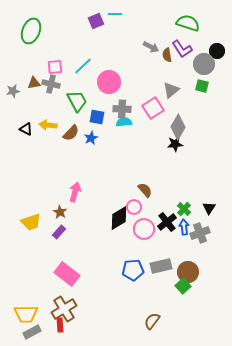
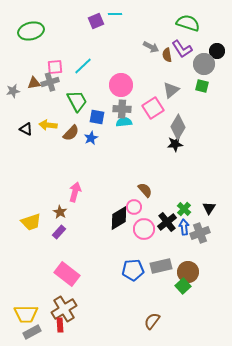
green ellipse at (31, 31): rotated 55 degrees clockwise
pink circle at (109, 82): moved 12 px right, 3 px down
gray cross at (51, 84): moved 1 px left, 2 px up; rotated 30 degrees counterclockwise
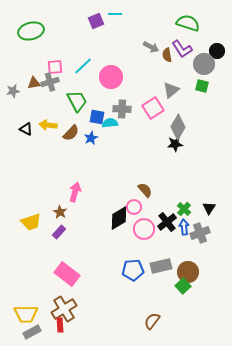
pink circle at (121, 85): moved 10 px left, 8 px up
cyan semicircle at (124, 122): moved 14 px left, 1 px down
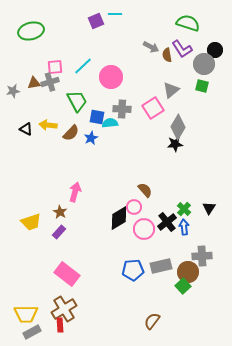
black circle at (217, 51): moved 2 px left, 1 px up
gray cross at (200, 233): moved 2 px right, 23 px down; rotated 18 degrees clockwise
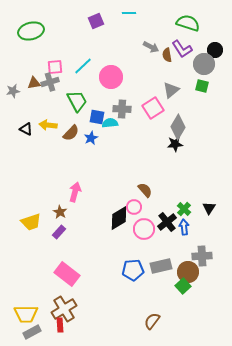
cyan line at (115, 14): moved 14 px right, 1 px up
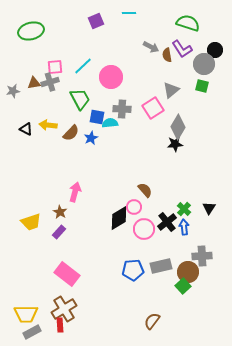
green trapezoid at (77, 101): moved 3 px right, 2 px up
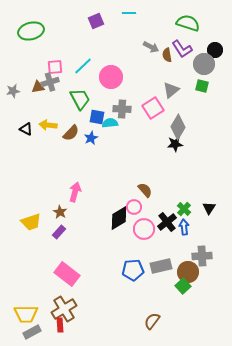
brown triangle at (34, 83): moved 4 px right, 4 px down
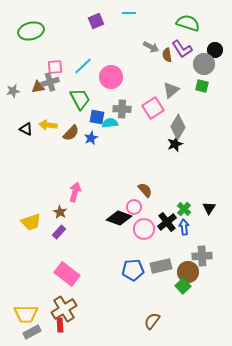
black star at (175, 144): rotated 14 degrees counterclockwise
black diamond at (119, 218): rotated 50 degrees clockwise
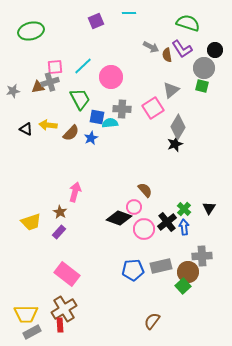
gray circle at (204, 64): moved 4 px down
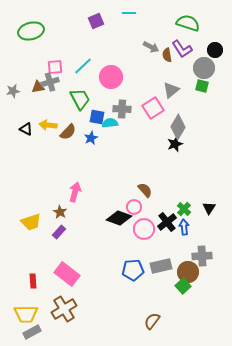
brown semicircle at (71, 133): moved 3 px left, 1 px up
red rectangle at (60, 325): moved 27 px left, 44 px up
